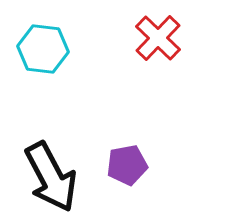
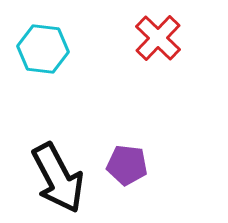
purple pentagon: rotated 18 degrees clockwise
black arrow: moved 7 px right, 1 px down
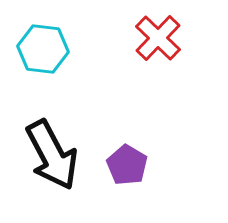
purple pentagon: rotated 24 degrees clockwise
black arrow: moved 6 px left, 23 px up
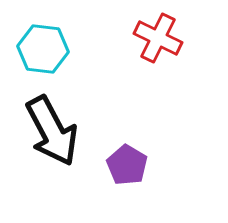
red cross: rotated 18 degrees counterclockwise
black arrow: moved 24 px up
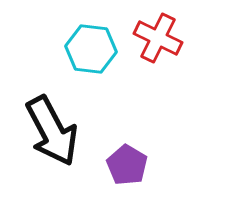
cyan hexagon: moved 48 px right
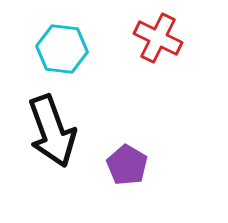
cyan hexagon: moved 29 px left
black arrow: rotated 8 degrees clockwise
